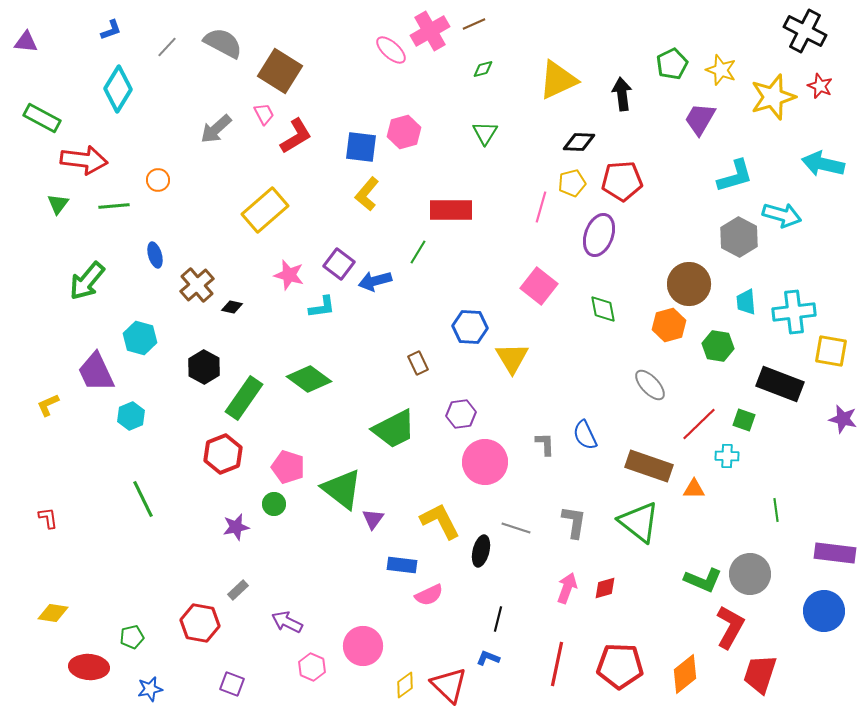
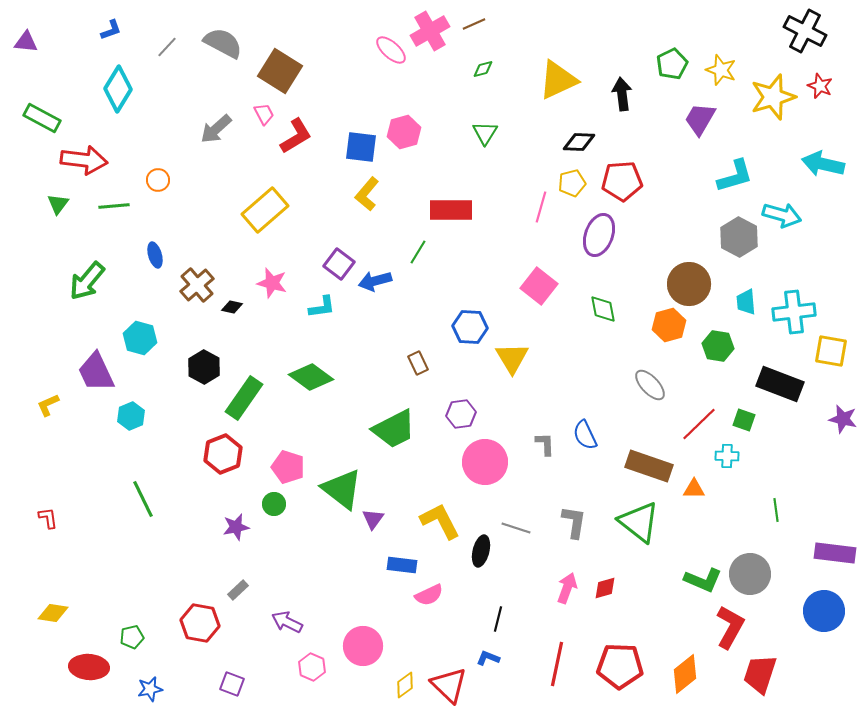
pink star at (289, 275): moved 17 px left, 8 px down
green diamond at (309, 379): moved 2 px right, 2 px up
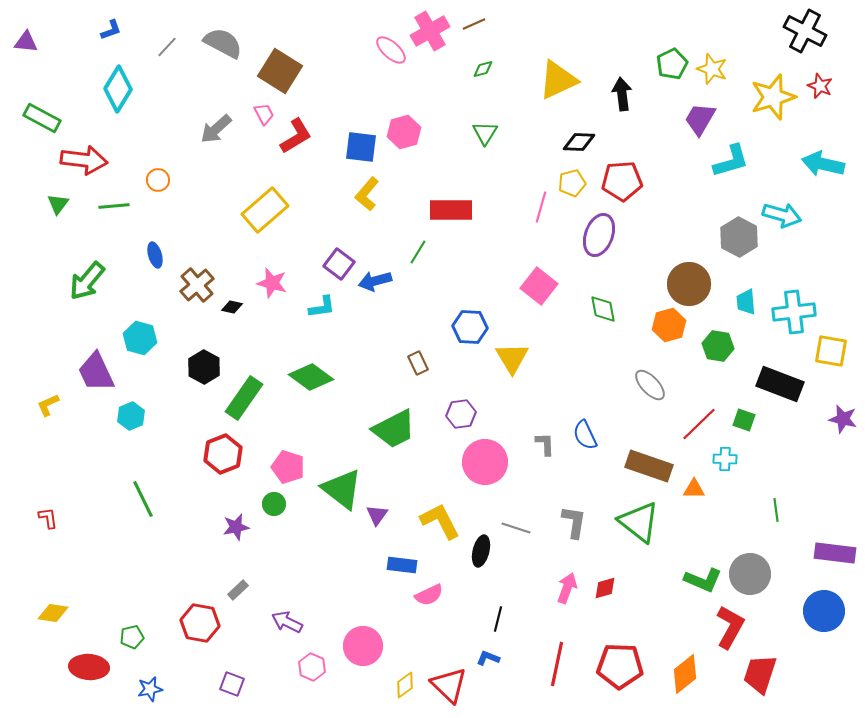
yellow star at (721, 70): moved 9 px left, 1 px up
cyan L-shape at (735, 176): moved 4 px left, 15 px up
cyan cross at (727, 456): moved 2 px left, 3 px down
purple triangle at (373, 519): moved 4 px right, 4 px up
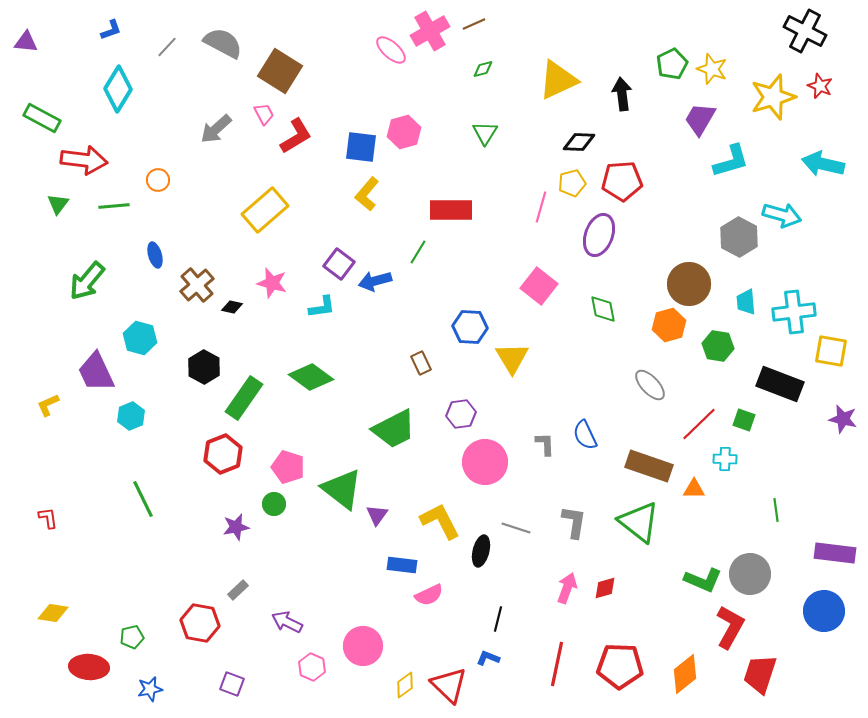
brown rectangle at (418, 363): moved 3 px right
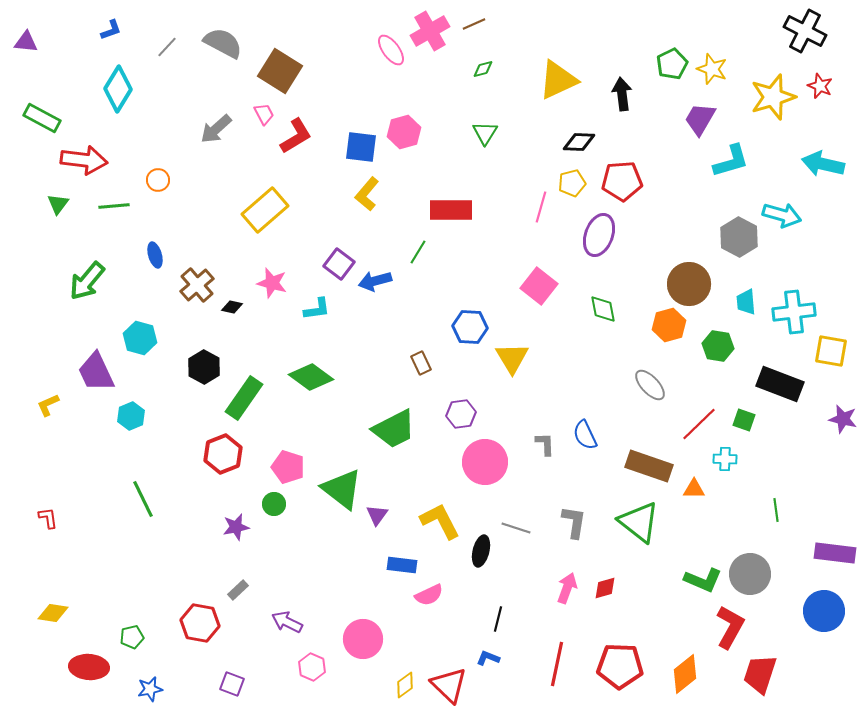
pink ellipse at (391, 50): rotated 12 degrees clockwise
cyan L-shape at (322, 307): moved 5 px left, 2 px down
pink circle at (363, 646): moved 7 px up
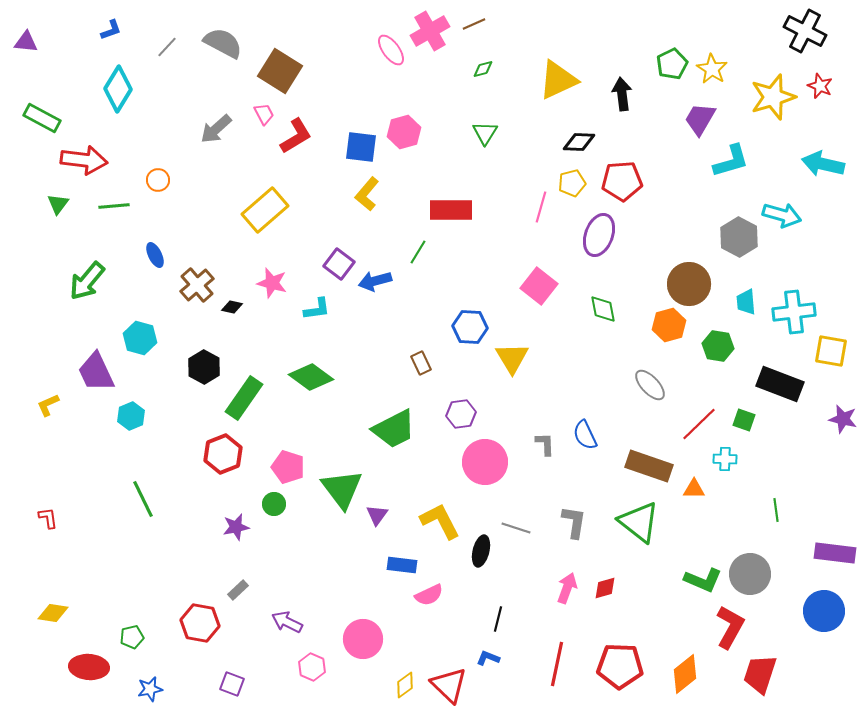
yellow star at (712, 69): rotated 12 degrees clockwise
blue ellipse at (155, 255): rotated 10 degrees counterclockwise
green triangle at (342, 489): rotated 15 degrees clockwise
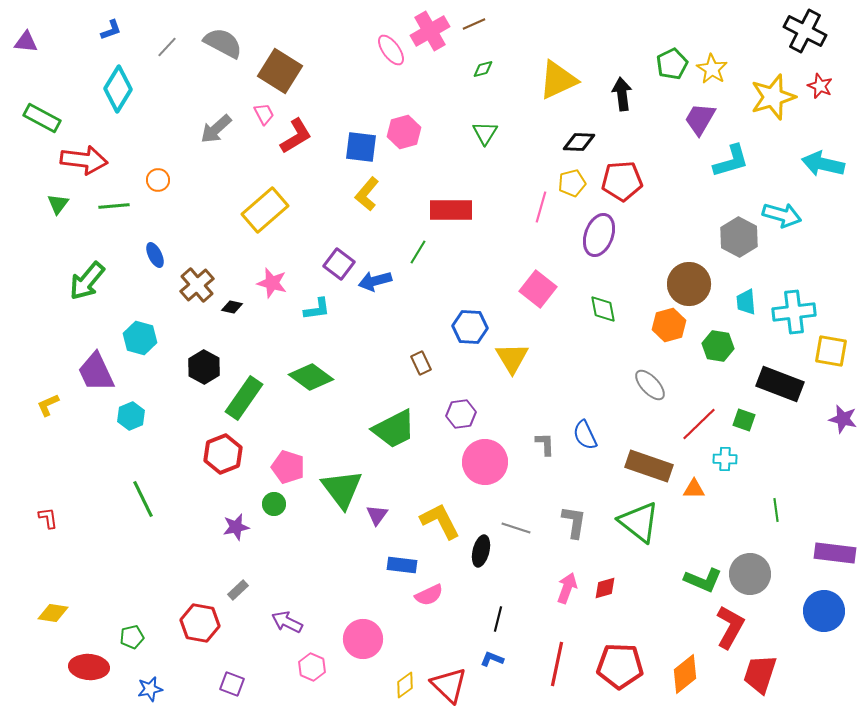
pink square at (539, 286): moved 1 px left, 3 px down
blue L-shape at (488, 658): moved 4 px right, 1 px down
